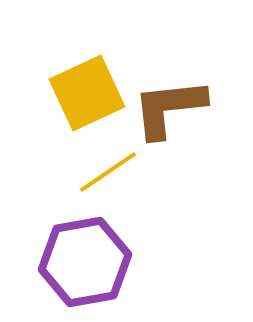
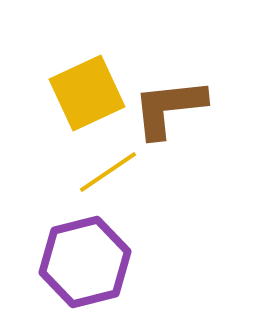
purple hexagon: rotated 4 degrees counterclockwise
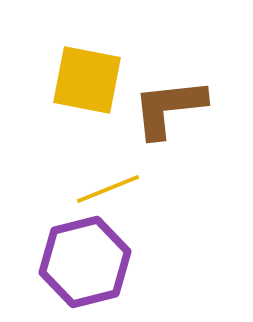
yellow square: moved 13 px up; rotated 36 degrees clockwise
yellow line: moved 17 px down; rotated 12 degrees clockwise
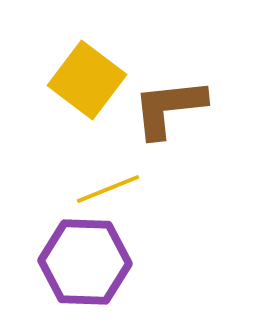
yellow square: rotated 26 degrees clockwise
purple hexagon: rotated 16 degrees clockwise
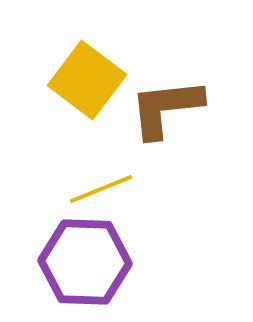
brown L-shape: moved 3 px left
yellow line: moved 7 px left
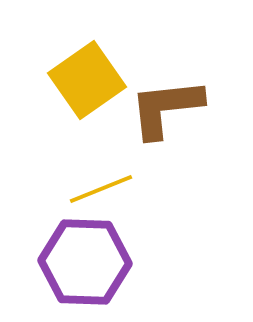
yellow square: rotated 18 degrees clockwise
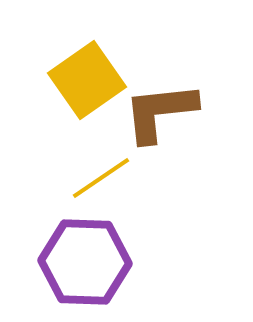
brown L-shape: moved 6 px left, 4 px down
yellow line: moved 11 px up; rotated 12 degrees counterclockwise
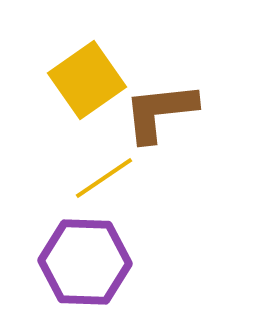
yellow line: moved 3 px right
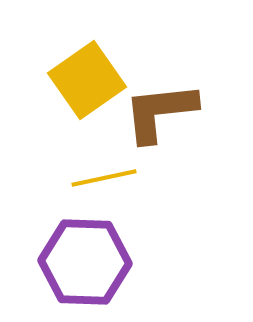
yellow line: rotated 22 degrees clockwise
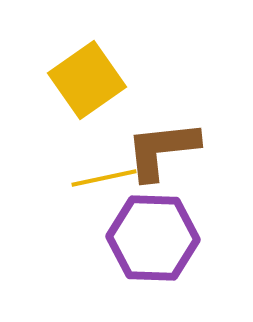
brown L-shape: moved 2 px right, 38 px down
purple hexagon: moved 68 px right, 24 px up
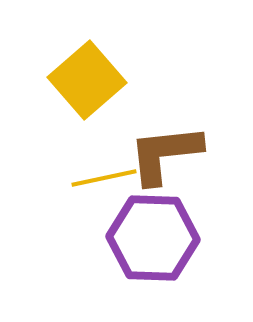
yellow square: rotated 6 degrees counterclockwise
brown L-shape: moved 3 px right, 4 px down
